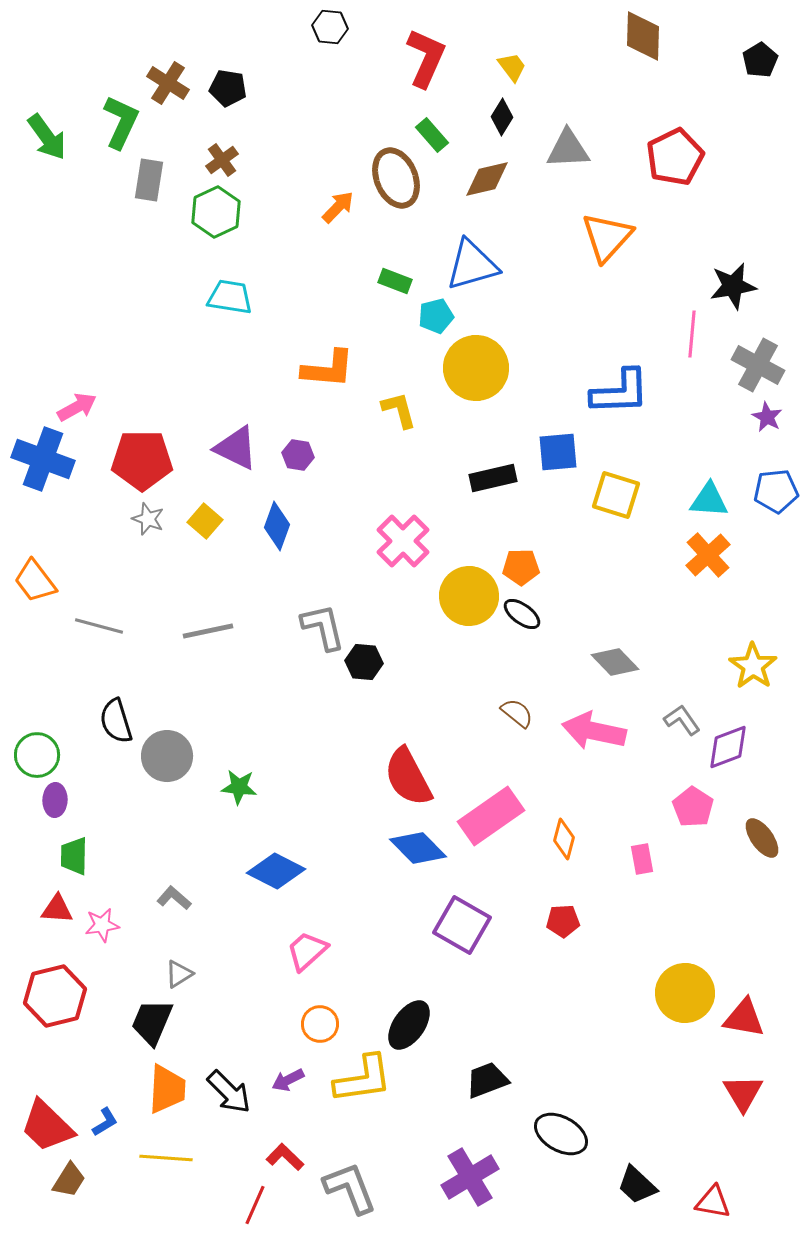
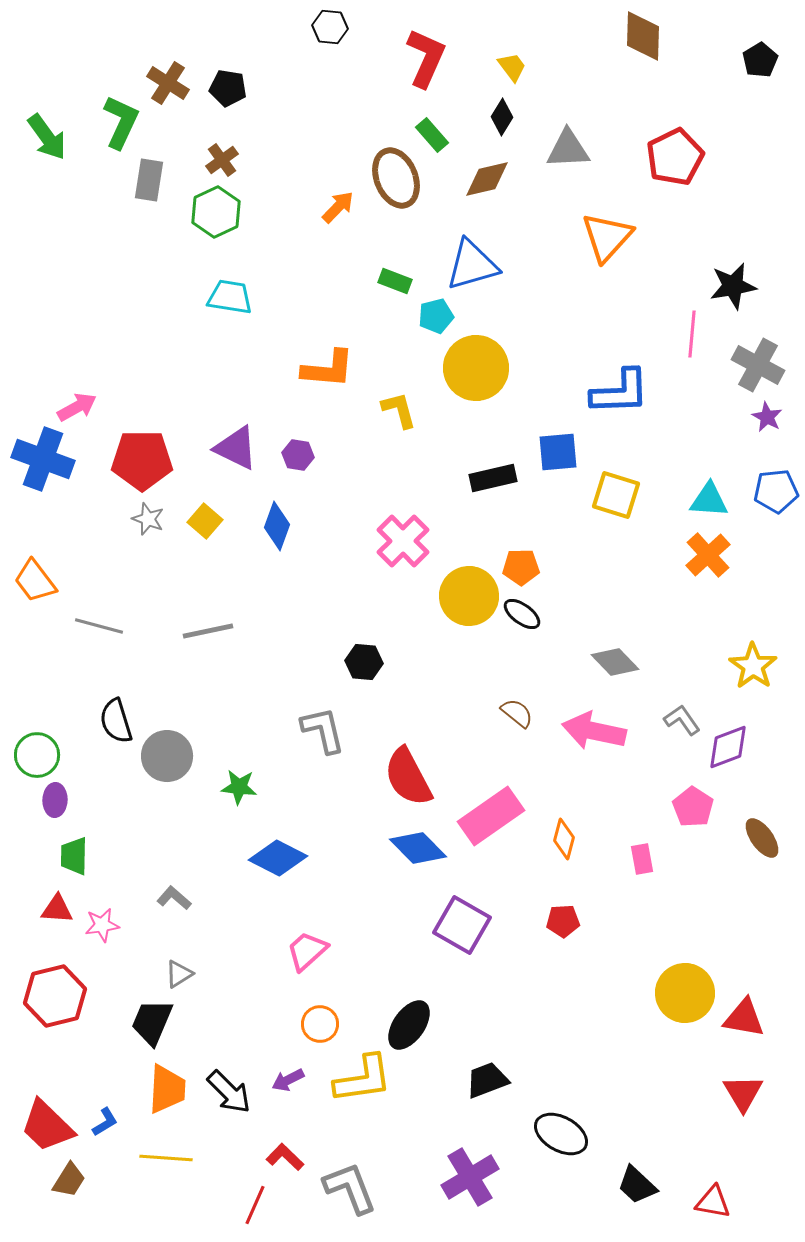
gray L-shape at (323, 627): moved 103 px down
blue diamond at (276, 871): moved 2 px right, 13 px up
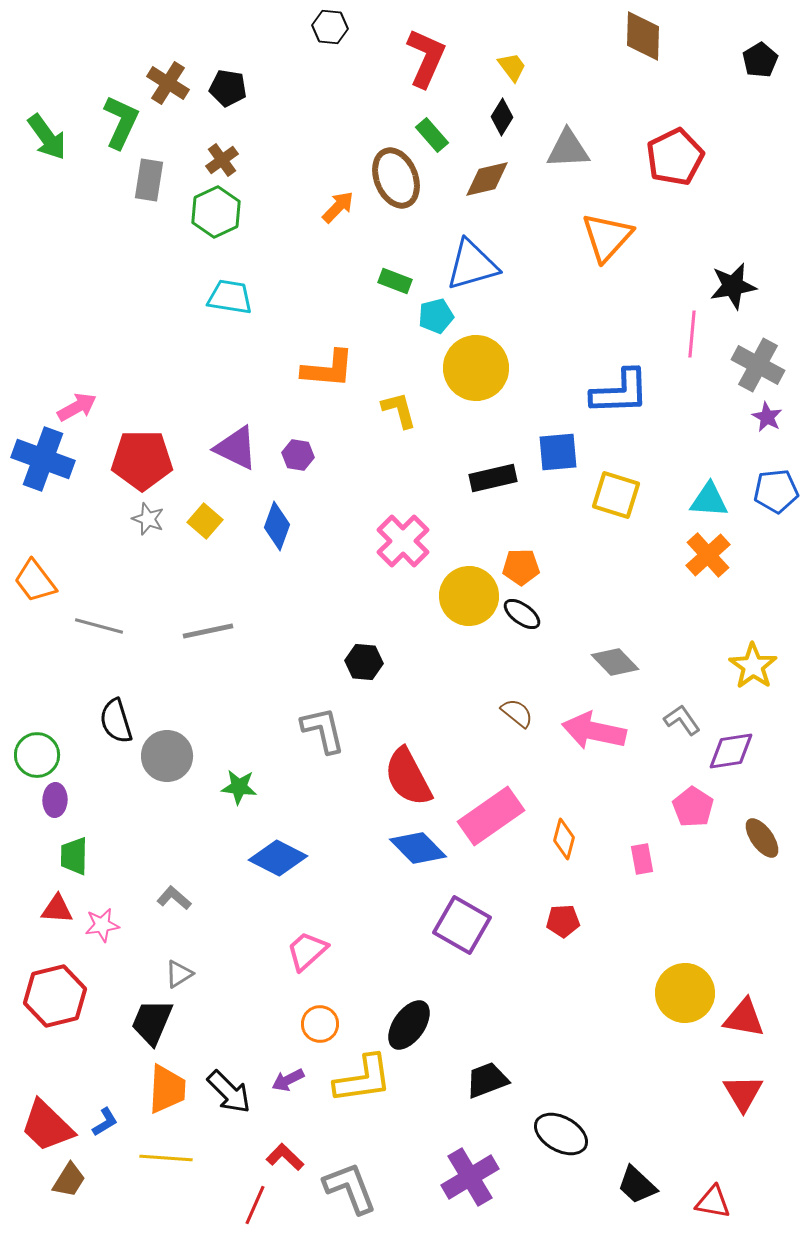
purple diamond at (728, 747): moved 3 px right, 4 px down; rotated 12 degrees clockwise
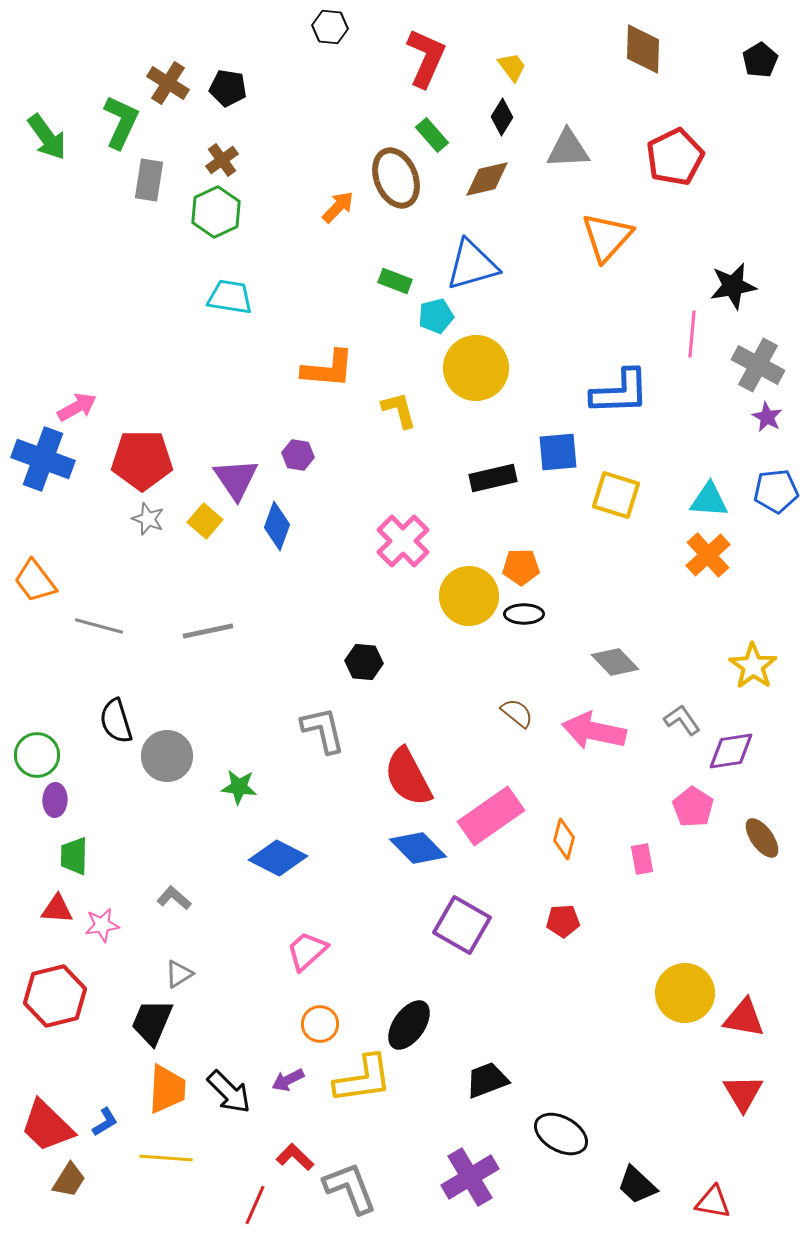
brown diamond at (643, 36): moved 13 px down
purple triangle at (236, 448): moved 31 px down; rotated 30 degrees clockwise
black ellipse at (522, 614): moved 2 px right; rotated 36 degrees counterclockwise
red L-shape at (285, 1157): moved 10 px right
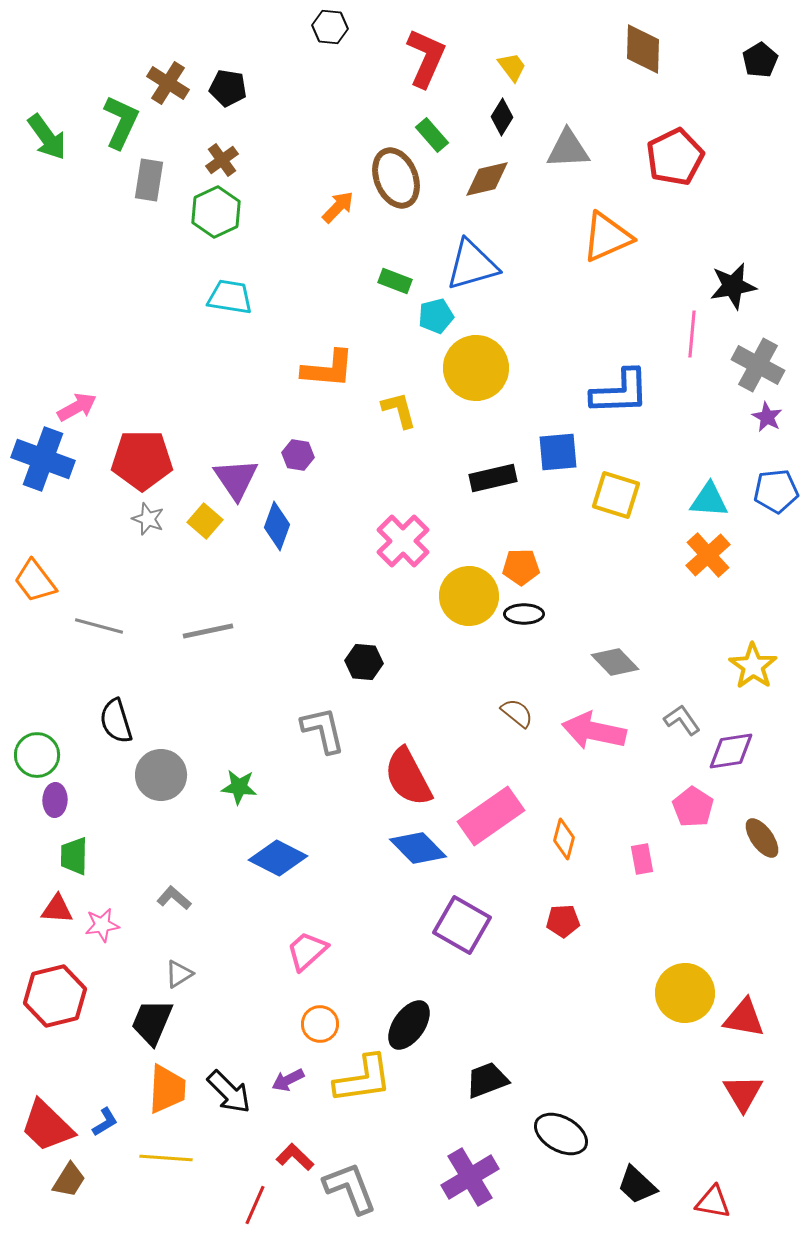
orange triangle at (607, 237): rotated 24 degrees clockwise
gray circle at (167, 756): moved 6 px left, 19 px down
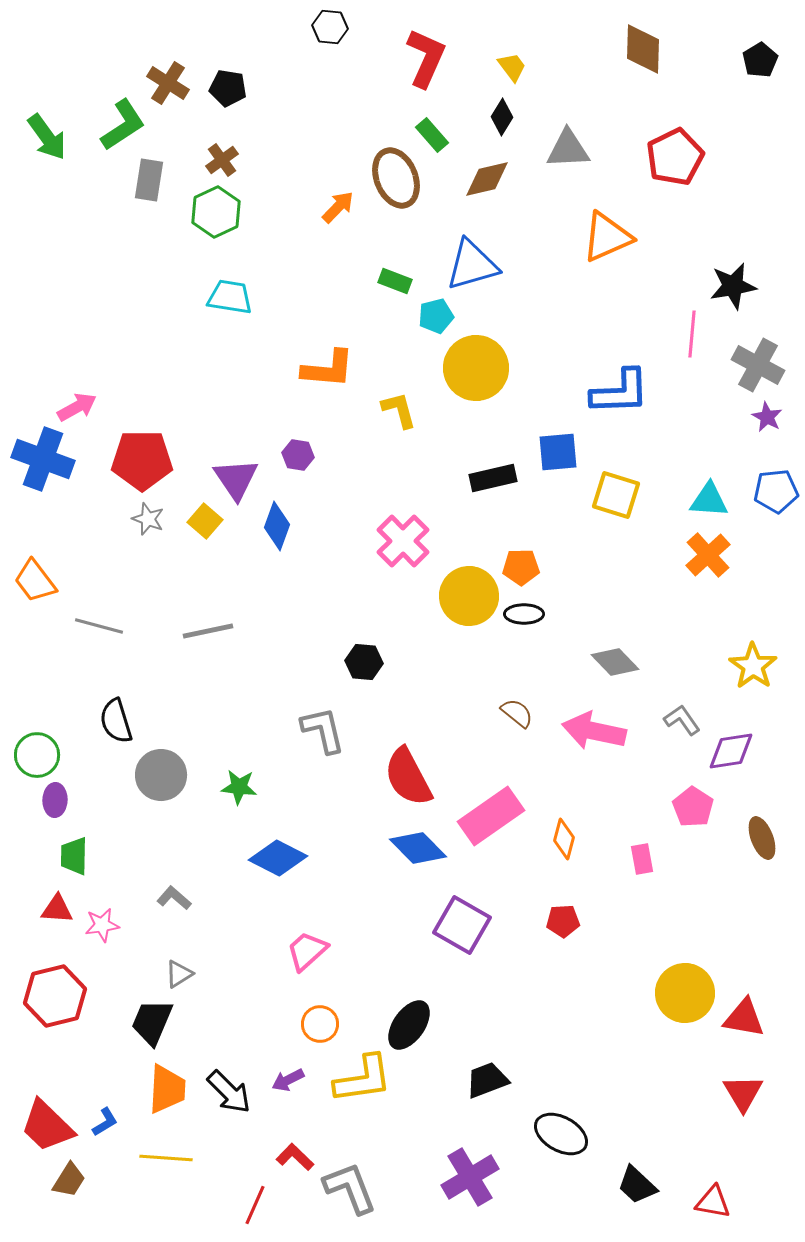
green L-shape at (121, 122): moved 2 px right, 3 px down; rotated 32 degrees clockwise
brown ellipse at (762, 838): rotated 15 degrees clockwise
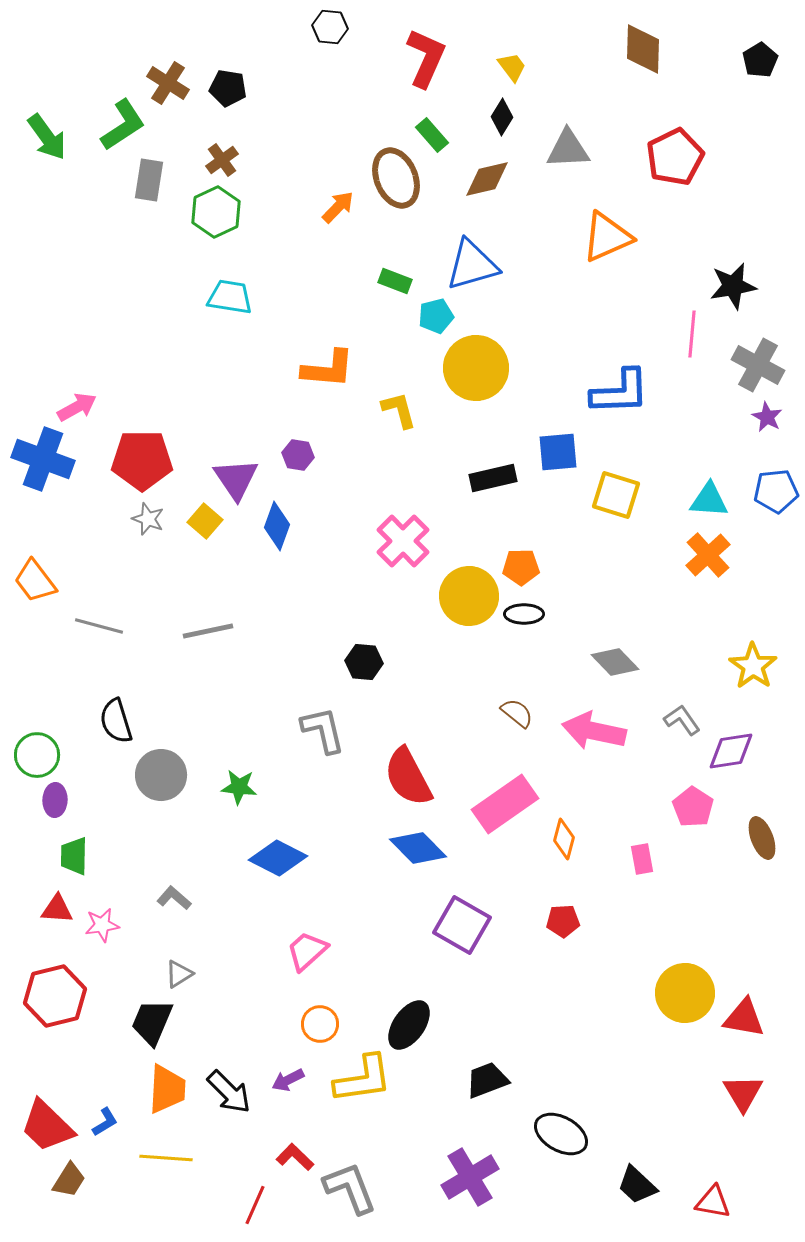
pink rectangle at (491, 816): moved 14 px right, 12 px up
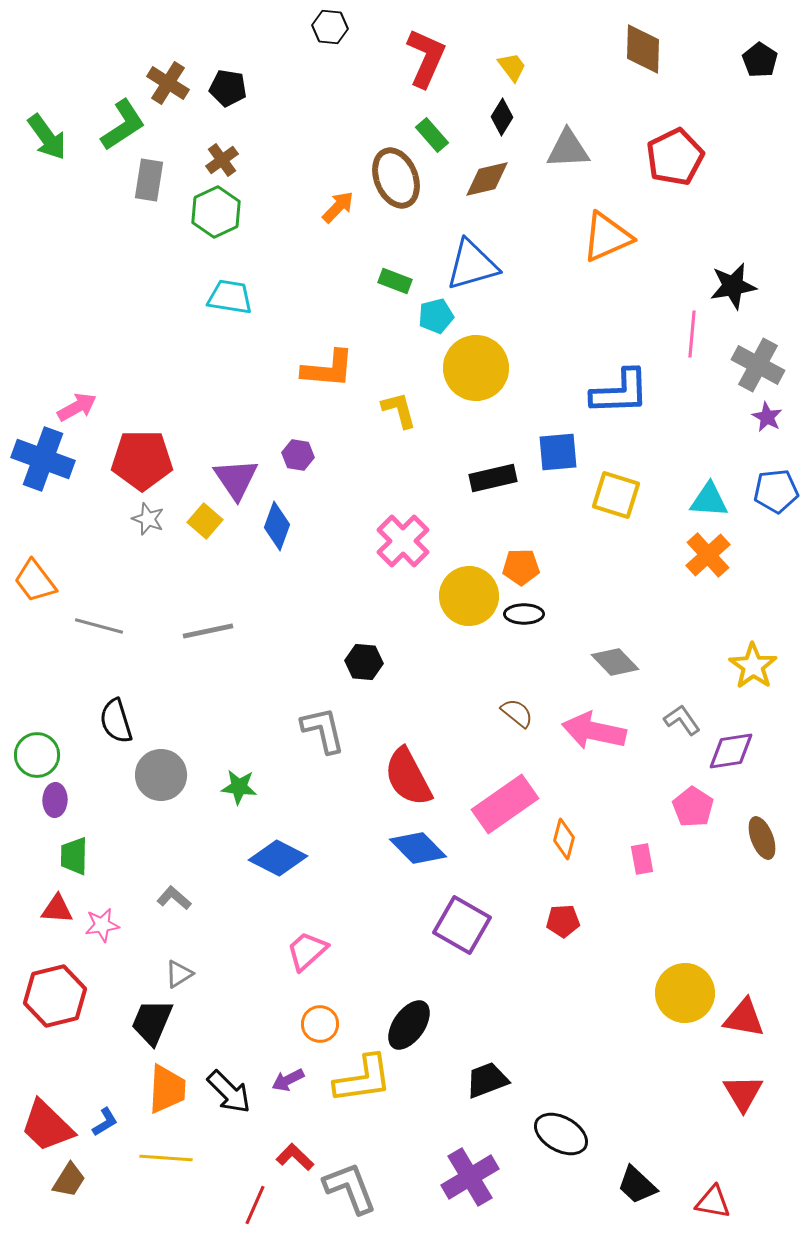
black pentagon at (760, 60): rotated 8 degrees counterclockwise
